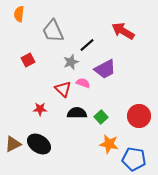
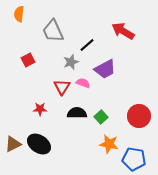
red triangle: moved 1 px left, 2 px up; rotated 18 degrees clockwise
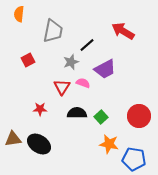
gray trapezoid: rotated 145 degrees counterclockwise
brown triangle: moved 5 px up; rotated 18 degrees clockwise
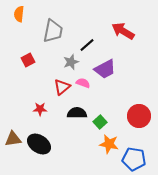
red triangle: rotated 18 degrees clockwise
green square: moved 1 px left, 5 px down
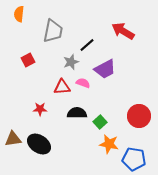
red triangle: rotated 36 degrees clockwise
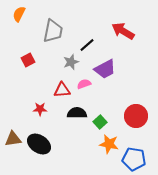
orange semicircle: rotated 21 degrees clockwise
pink semicircle: moved 1 px right, 1 px down; rotated 40 degrees counterclockwise
red triangle: moved 3 px down
red circle: moved 3 px left
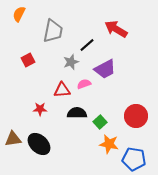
red arrow: moved 7 px left, 2 px up
black ellipse: rotated 10 degrees clockwise
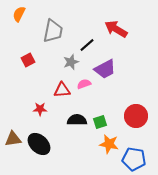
black semicircle: moved 7 px down
green square: rotated 24 degrees clockwise
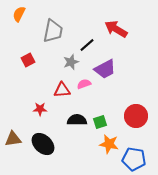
black ellipse: moved 4 px right
